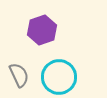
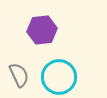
purple hexagon: rotated 12 degrees clockwise
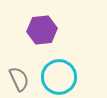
gray semicircle: moved 4 px down
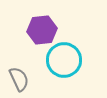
cyan circle: moved 5 px right, 17 px up
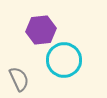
purple hexagon: moved 1 px left
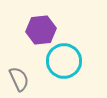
cyan circle: moved 1 px down
